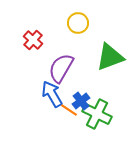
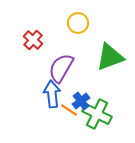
blue arrow: rotated 24 degrees clockwise
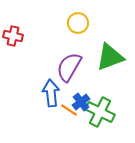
red cross: moved 20 px left, 4 px up; rotated 30 degrees counterclockwise
purple semicircle: moved 8 px right, 1 px up
blue arrow: moved 1 px left, 1 px up
blue cross: moved 1 px down
green cross: moved 3 px right, 2 px up
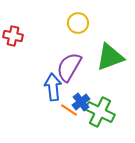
blue arrow: moved 2 px right, 6 px up
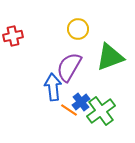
yellow circle: moved 6 px down
red cross: rotated 24 degrees counterclockwise
green cross: moved 1 px right, 1 px up; rotated 28 degrees clockwise
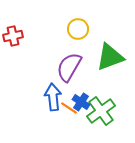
blue arrow: moved 10 px down
blue cross: rotated 18 degrees counterclockwise
orange line: moved 2 px up
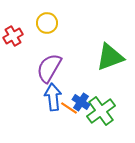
yellow circle: moved 31 px left, 6 px up
red cross: rotated 18 degrees counterclockwise
purple semicircle: moved 20 px left, 1 px down
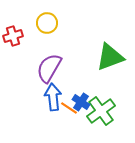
red cross: rotated 12 degrees clockwise
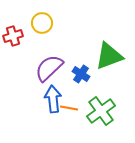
yellow circle: moved 5 px left
green triangle: moved 1 px left, 1 px up
purple semicircle: rotated 16 degrees clockwise
blue arrow: moved 2 px down
blue cross: moved 28 px up
orange line: rotated 24 degrees counterclockwise
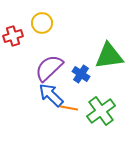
green triangle: rotated 12 degrees clockwise
blue arrow: moved 2 px left, 4 px up; rotated 40 degrees counterclockwise
